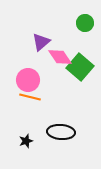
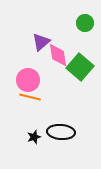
pink diamond: moved 2 px left, 2 px up; rotated 25 degrees clockwise
black star: moved 8 px right, 4 px up
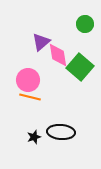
green circle: moved 1 px down
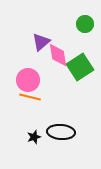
green square: rotated 16 degrees clockwise
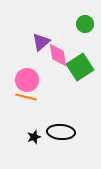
pink circle: moved 1 px left
orange line: moved 4 px left
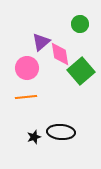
green circle: moved 5 px left
pink diamond: moved 2 px right, 1 px up
green square: moved 1 px right, 4 px down; rotated 8 degrees counterclockwise
pink circle: moved 12 px up
orange line: rotated 20 degrees counterclockwise
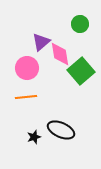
black ellipse: moved 2 px up; rotated 20 degrees clockwise
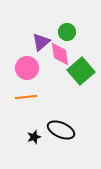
green circle: moved 13 px left, 8 px down
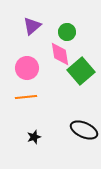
purple triangle: moved 9 px left, 16 px up
black ellipse: moved 23 px right
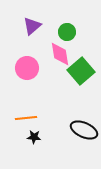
orange line: moved 21 px down
black star: rotated 24 degrees clockwise
